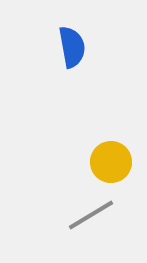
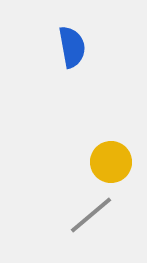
gray line: rotated 9 degrees counterclockwise
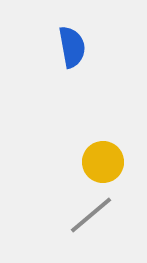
yellow circle: moved 8 px left
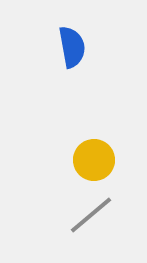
yellow circle: moved 9 px left, 2 px up
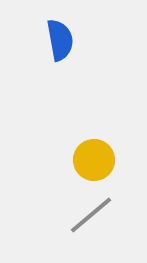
blue semicircle: moved 12 px left, 7 px up
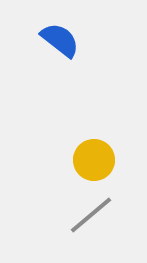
blue semicircle: rotated 42 degrees counterclockwise
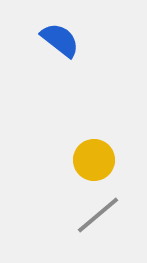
gray line: moved 7 px right
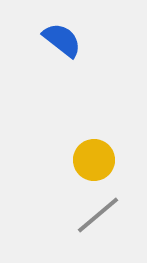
blue semicircle: moved 2 px right
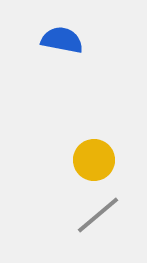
blue semicircle: rotated 27 degrees counterclockwise
